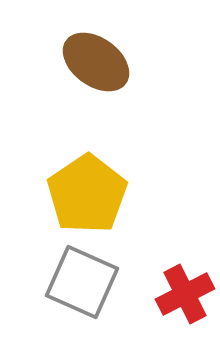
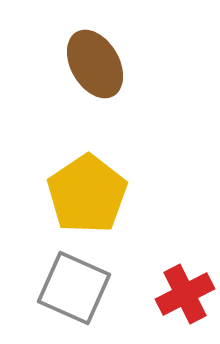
brown ellipse: moved 1 px left, 2 px down; rotated 24 degrees clockwise
gray square: moved 8 px left, 6 px down
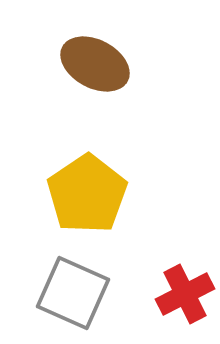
brown ellipse: rotated 32 degrees counterclockwise
gray square: moved 1 px left, 5 px down
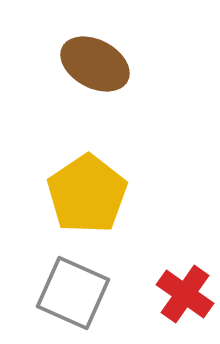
red cross: rotated 28 degrees counterclockwise
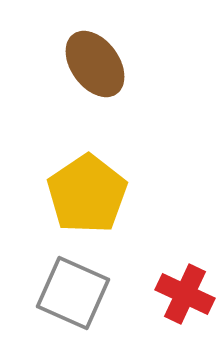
brown ellipse: rotated 26 degrees clockwise
red cross: rotated 10 degrees counterclockwise
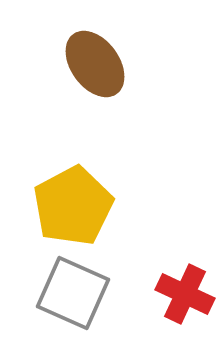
yellow pentagon: moved 14 px left, 12 px down; rotated 6 degrees clockwise
